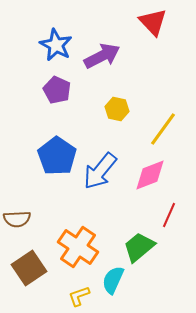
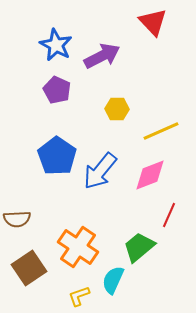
yellow hexagon: rotated 10 degrees counterclockwise
yellow line: moved 2 px left, 2 px down; rotated 30 degrees clockwise
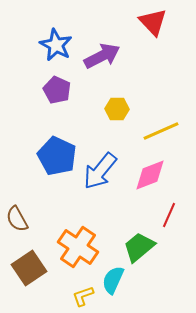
blue pentagon: rotated 9 degrees counterclockwise
brown semicircle: rotated 64 degrees clockwise
yellow L-shape: moved 4 px right
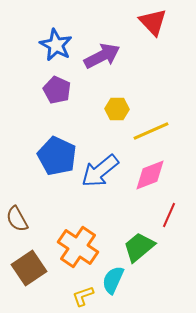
yellow line: moved 10 px left
blue arrow: rotated 12 degrees clockwise
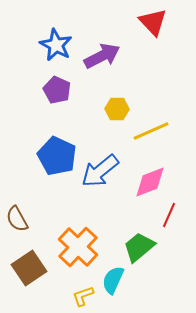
pink diamond: moved 7 px down
orange cross: rotated 9 degrees clockwise
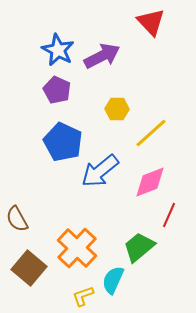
red triangle: moved 2 px left
blue star: moved 2 px right, 5 px down
yellow line: moved 2 px down; rotated 18 degrees counterclockwise
blue pentagon: moved 6 px right, 14 px up
orange cross: moved 1 px left, 1 px down
brown square: rotated 16 degrees counterclockwise
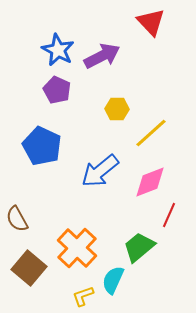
blue pentagon: moved 21 px left, 4 px down
